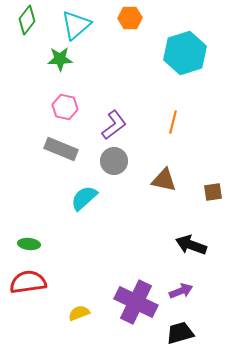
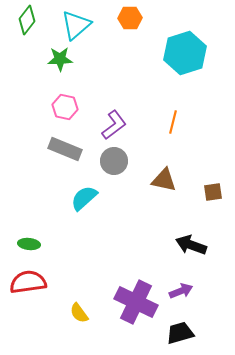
gray rectangle: moved 4 px right
yellow semicircle: rotated 105 degrees counterclockwise
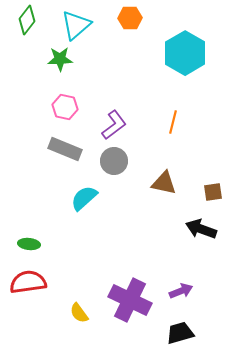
cyan hexagon: rotated 12 degrees counterclockwise
brown triangle: moved 3 px down
black arrow: moved 10 px right, 16 px up
purple cross: moved 6 px left, 2 px up
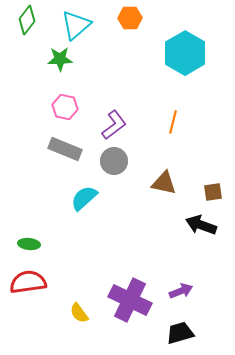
black arrow: moved 4 px up
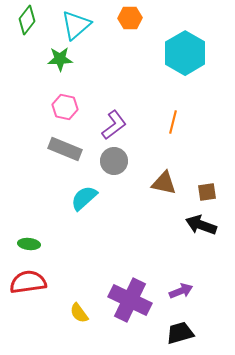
brown square: moved 6 px left
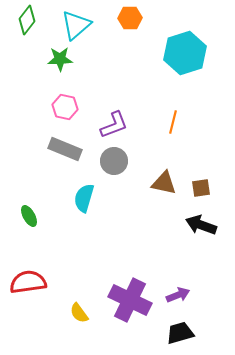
cyan hexagon: rotated 12 degrees clockwise
purple L-shape: rotated 16 degrees clockwise
brown square: moved 6 px left, 4 px up
cyan semicircle: rotated 32 degrees counterclockwise
green ellipse: moved 28 px up; rotated 55 degrees clockwise
purple arrow: moved 3 px left, 4 px down
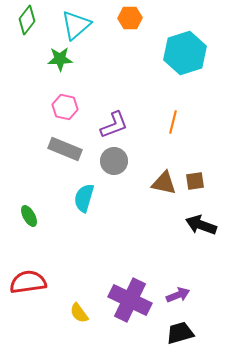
brown square: moved 6 px left, 7 px up
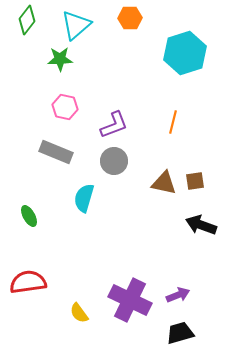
gray rectangle: moved 9 px left, 3 px down
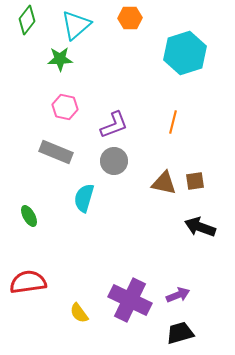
black arrow: moved 1 px left, 2 px down
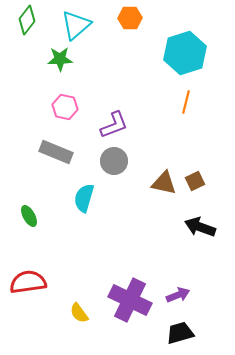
orange line: moved 13 px right, 20 px up
brown square: rotated 18 degrees counterclockwise
